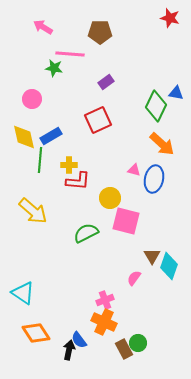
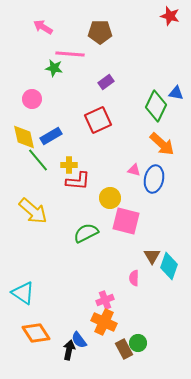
red star: moved 2 px up
green line: moved 2 px left; rotated 45 degrees counterclockwise
pink semicircle: rotated 35 degrees counterclockwise
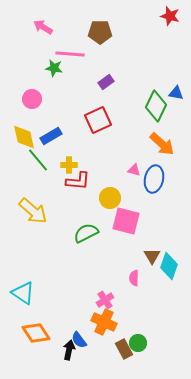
pink cross: rotated 12 degrees counterclockwise
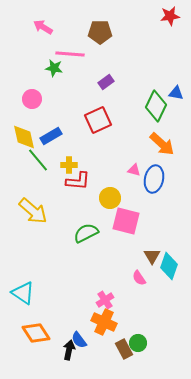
red star: rotated 24 degrees counterclockwise
pink semicircle: moved 5 px right; rotated 35 degrees counterclockwise
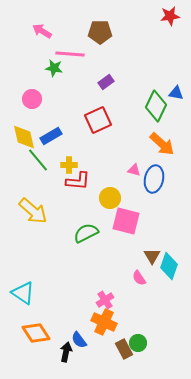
pink arrow: moved 1 px left, 4 px down
black arrow: moved 3 px left, 2 px down
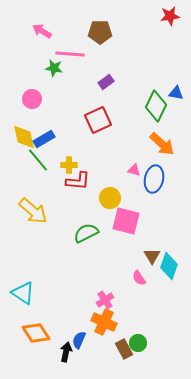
blue rectangle: moved 7 px left, 3 px down
blue semicircle: rotated 60 degrees clockwise
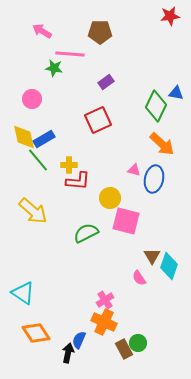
black arrow: moved 2 px right, 1 px down
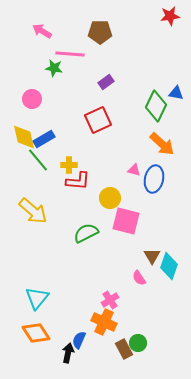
cyan triangle: moved 14 px right, 5 px down; rotated 35 degrees clockwise
pink cross: moved 5 px right
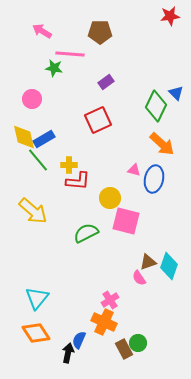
blue triangle: rotated 35 degrees clockwise
brown triangle: moved 4 px left, 6 px down; rotated 42 degrees clockwise
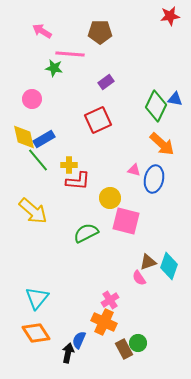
blue triangle: moved 1 px left, 6 px down; rotated 35 degrees counterclockwise
